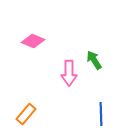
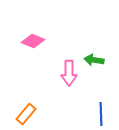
green arrow: rotated 48 degrees counterclockwise
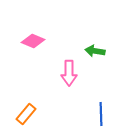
green arrow: moved 1 px right, 9 px up
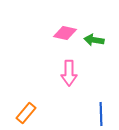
pink diamond: moved 32 px right, 8 px up; rotated 10 degrees counterclockwise
green arrow: moved 1 px left, 11 px up
orange rectangle: moved 1 px up
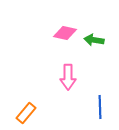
pink arrow: moved 1 px left, 4 px down
blue line: moved 1 px left, 7 px up
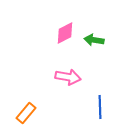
pink diamond: rotated 40 degrees counterclockwise
pink arrow: rotated 80 degrees counterclockwise
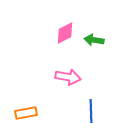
blue line: moved 9 px left, 4 px down
orange rectangle: rotated 40 degrees clockwise
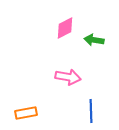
pink diamond: moved 5 px up
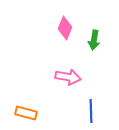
pink diamond: rotated 40 degrees counterclockwise
green arrow: rotated 90 degrees counterclockwise
orange rectangle: rotated 25 degrees clockwise
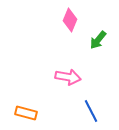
pink diamond: moved 5 px right, 8 px up
green arrow: moved 4 px right; rotated 30 degrees clockwise
blue line: rotated 25 degrees counterclockwise
